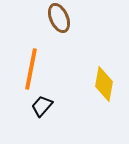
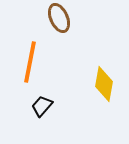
orange line: moved 1 px left, 7 px up
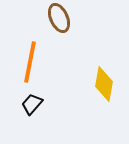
black trapezoid: moved 10 px left, 2 px up
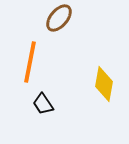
brown ellipse: rotated 64 degrees clockwise
black trapezoid: moved 11 px right; rotated 75 degrees counterclockwise
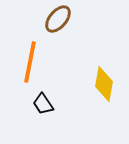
brown ellipse: moved 1 px left, 1 px down
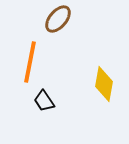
black trapezoid: moved 1 px right, 3 px up
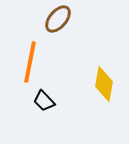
black trapezoid: rotated 10 degrees counterclockwise
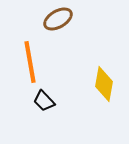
brown ellipse: rotated 20 degrees clockwise
orange line: rotated 21 degrees counterclockwise
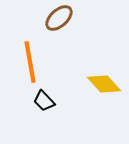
brown ellipse: moved 1 px right, 1 px up; rotated 12 degrees counterclockwise
yellow diamond: rotated 52 degrees counterclockwise
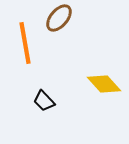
brown ellipse: rotated 8 degrees counterclockwise
orange line: moved 5 px left, 19 px up
